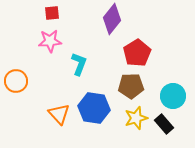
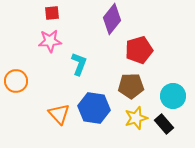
red pentagon: moved 2 px right, 3 px up; rotated 16 degrees clockwise
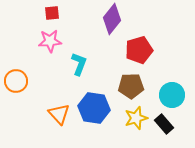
cyan circle: moved 1 px left, 1 px up
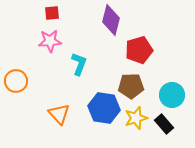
purple diamond: moved 1 px left, 1 px down; rotated 24 degrees counterclockwise
blue hexagon: moved 10 px right
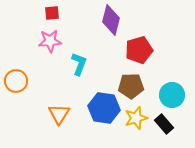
orange triangle: rotated 15 degrees clockwise
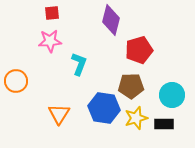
black rectangle: rotated 48 degrees counterclockwise
